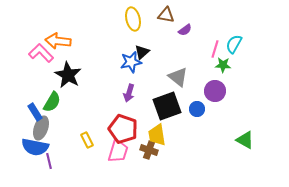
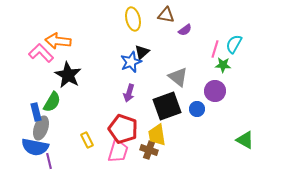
blue star: rotated 10 degrees counterclockwise
blue rectangle: moved 1 px right; rotated 18 degrees clockwise
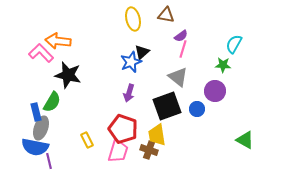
purple semicircle: moved 4 px left, 6 px down
pink line: moved 32 px left
black star: rotated 16 degrees counterclockwise
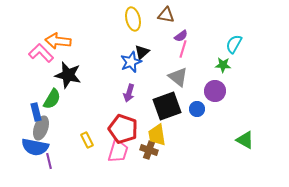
green semicircle: moved 3 px up
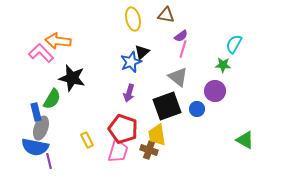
black star: moved 4 px right, 3 px down
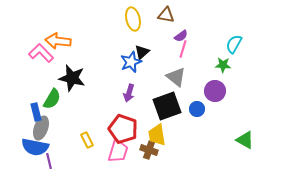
gray triangle: moved 2 px left
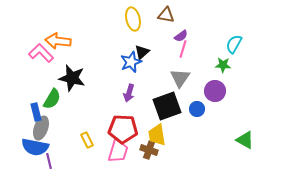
gray triangle: moved 4 px right, 1 px down; rotated 25 degrees clockwise
red pentagon: rotated 16 degrees counterclockwise
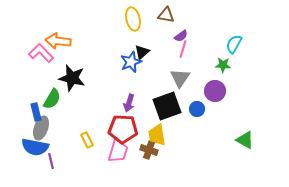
purple arrow: moved 10 px down
purple line: moved 2 px right
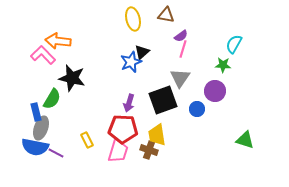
pink L-shape: moved 2 px right, 2 px down
black square: moved 4 px left, 6 px up
green triangle: rotated 12 degrees counterclockwise
purple line: moved 5 px right, 8 px up; rotated 49 degrees counterclockwise
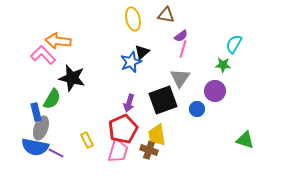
red pentagon: rotated 28 degrees counterclockwise
